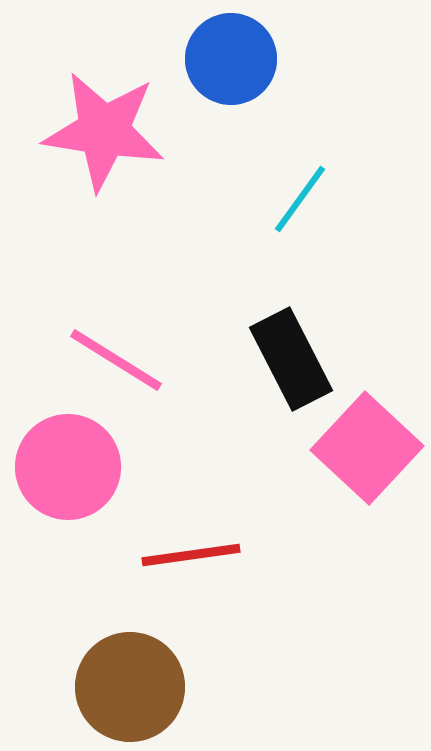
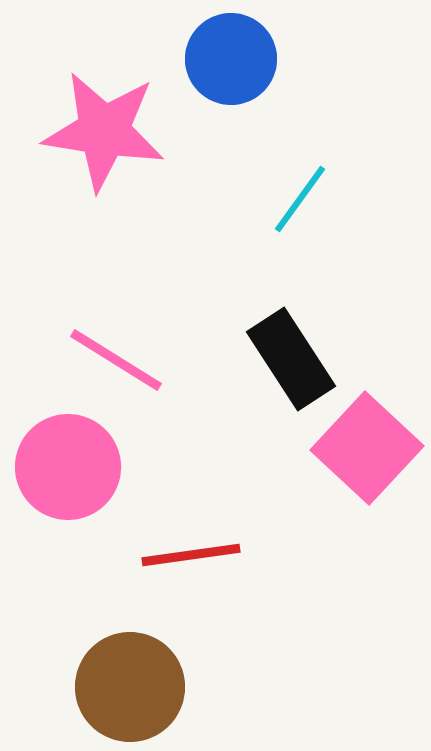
black rectangle: rotated 6 degrees counterclockwise
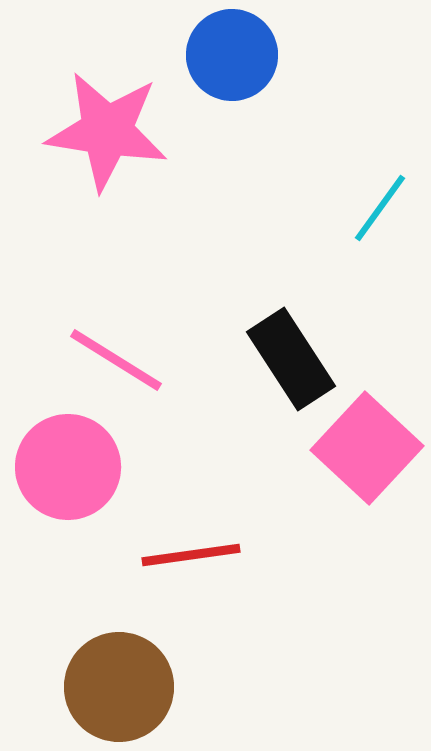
blue circle: moved 1 px right, 4 px up
pink star: moved 3 px right
cyan line: moved 80 px right, 9 px down
brown circle: moved 11 px left
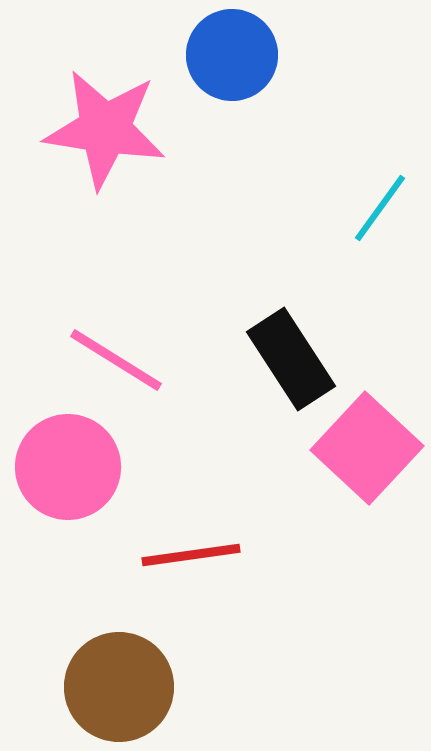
pink star: moved 2 px left, 2 px up
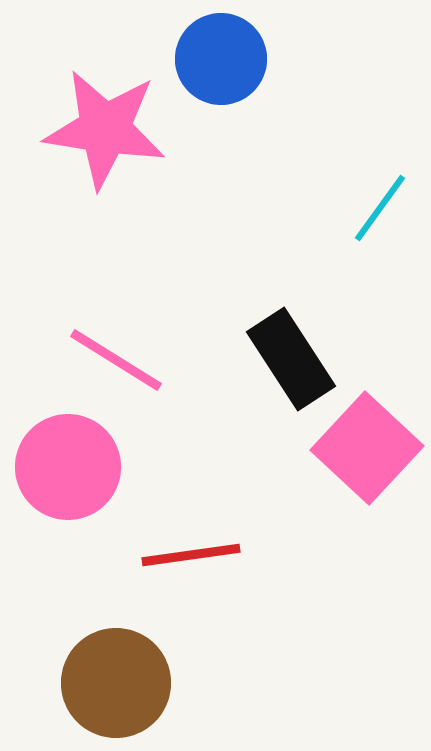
blue circle: moved 11 px left, 4 px down
brown circle: moved 3 px left, 4 px up
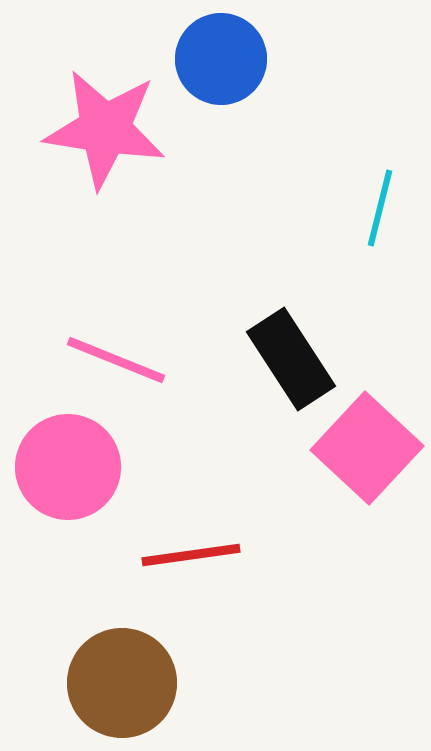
cyan line: rotated 22 degrees counterclockwise
pink line: rotated 10 degrees counterclockwise
brown circle: moved 6 px right
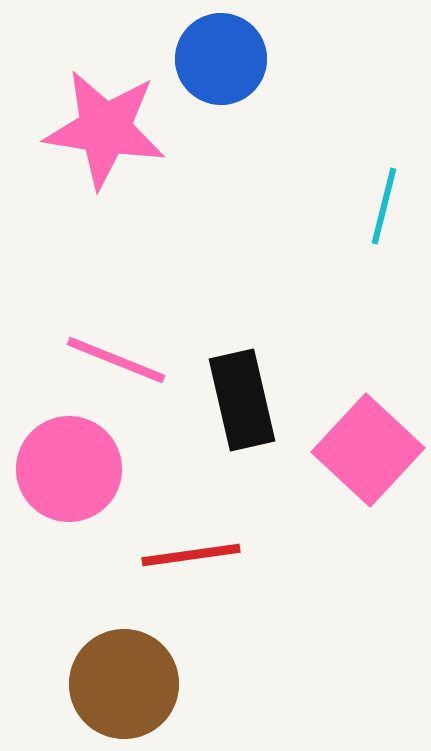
cyan line: moved 4 px right, 2 px up
black rectangle: moved 49 px left, 41 px down; rotated 20 degrees clockwise
pink square: moved 1 px right, 2 px down
pink circle: moved 1 px right, 2 px down
brown circle: moved 2 px right, 1 px down
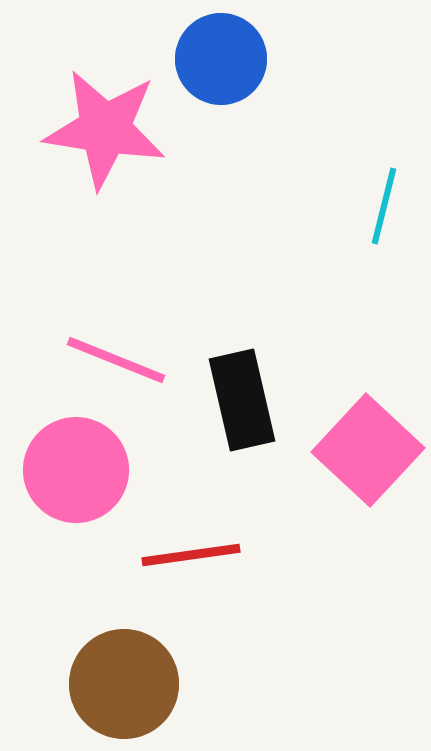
pink circle: moved 7 px right, 1 px down
